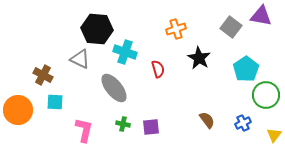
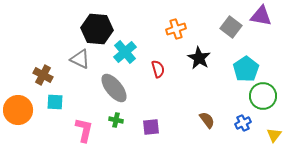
cyan cross: rotated 30 degrees clockwise
green circle: moved 3 px left, 1 px down
green cross: moved 7 px left, 4 px up
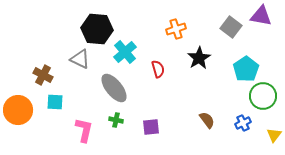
black star: rotated 10 degrees clockwise
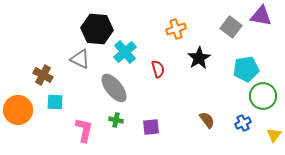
cyan pentagon: rotated 25 degrees clockwise
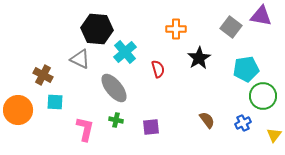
orange cross: rotated 18 degrees clockwise
pink L-shape: moved 1 px right, 1 px up
